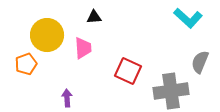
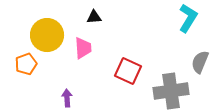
cyan L-shape: rotated 100 degrees counterclockwise
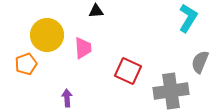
black triangle: moved 2 px right, 6 px up
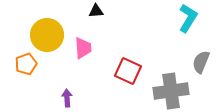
gray semicircle: moved 1 px right
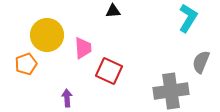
black triangle: moved 17 px right
red square: moved 19 px left
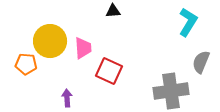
cyan L-shape: moved 4 px down
yellow circle: moved 3 px right, 6 px down
orange pentagon: rotated 25 degrees clockwise
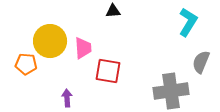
red square: moved 1 px left; rotated 16 degrees counterclockwise
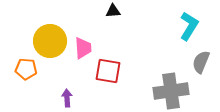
cyan L-shape: moved 1 px right, 4 px down
orange pentagon: moved 5 px down
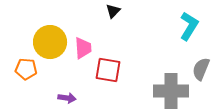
black triangle: rotated 42 degrees counterclockwise
yellow circle: moved 1 px down
gray semicircle: moved 7 px down
red square: moved 1 px up
gray cross: rotated 8 degrees clockwise
purple arrow: rotated 102 degrees clockwise
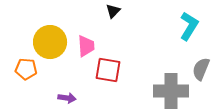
pink trapezoid: moved 3 px right, 2 px up
